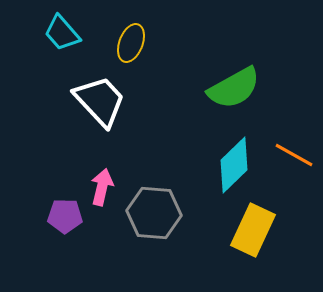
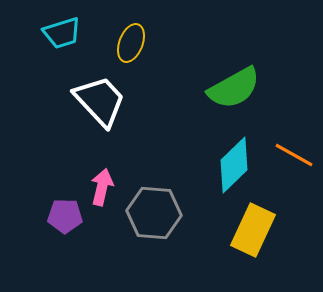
cyan trapezoid: rotated 66 degrees counterclockwise
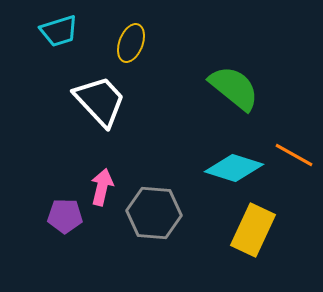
cyan trapezoid: moved 3 px left, 2 px up
green semicircle: rotated 112 degrees counterclockwise
cyan diamond: moved 3 px down; rotated 62 degrees clockwise
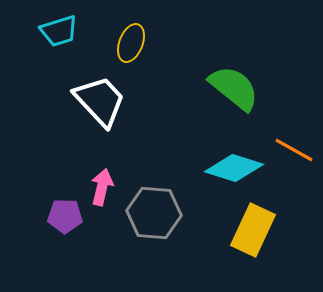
orange line: moved 5 px up
